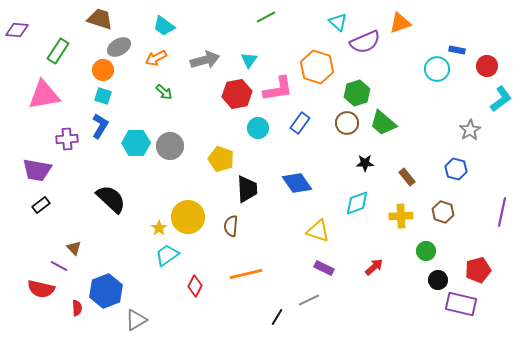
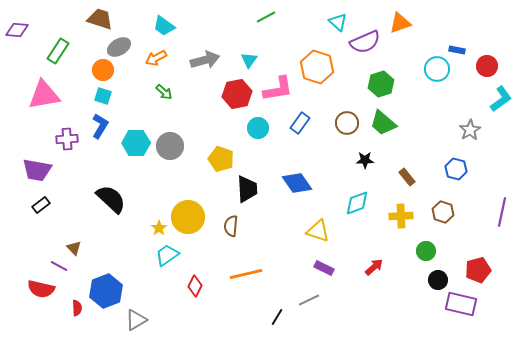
green hexagon at (357, 93): moved 24 px right, 9 px up
black star at (365, 163): moved 3 px up
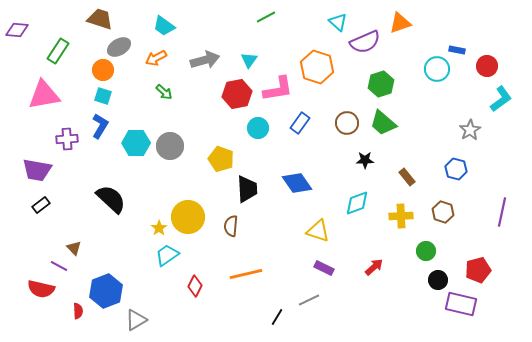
red semicircle at (77, 308): moved 1 px right, 3 px down
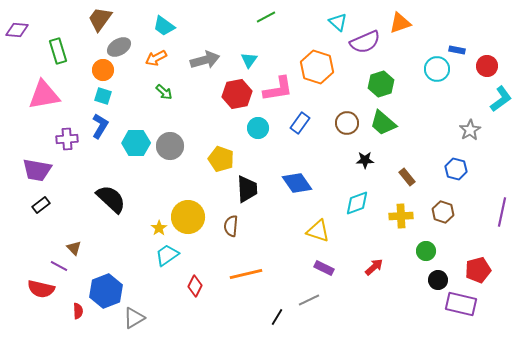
brown trapezoid at (100, 19): rotated 72 degrees counterclockwise
green rectangle at (58, 51): rotated 50 degrees counterclockwise
gray triangle at (136, 320): moved 2 px left, 2 px up
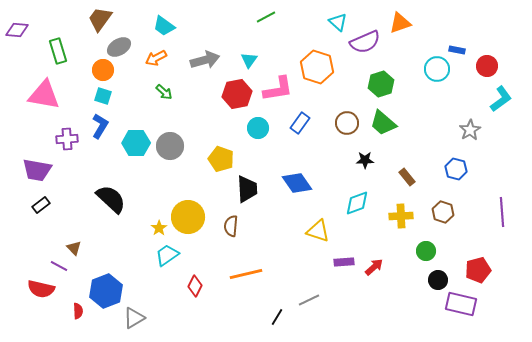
pink triangle at (44, 95): rotated 20 degrees clockwise
purple line at (502, 212): rotated 16 degrees counterclockwise
purple rectangle at (324, 268): moved 20 px right, 6 px up; rotated 30 degrees counterclockwise
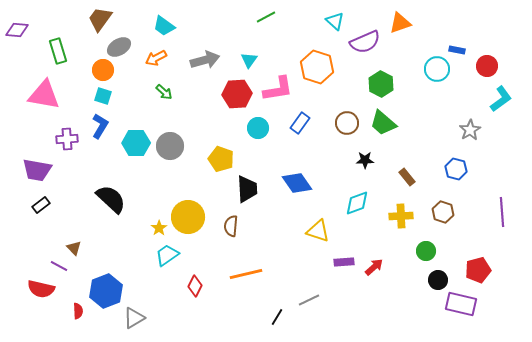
cyan triangle at (338, 22): moved 3 px left, 1 px up
green hexagon at (381, 84): rotated 15 degrees counterclockwise
red hexagon at (237, 94): rotated 8 degrees clockwise
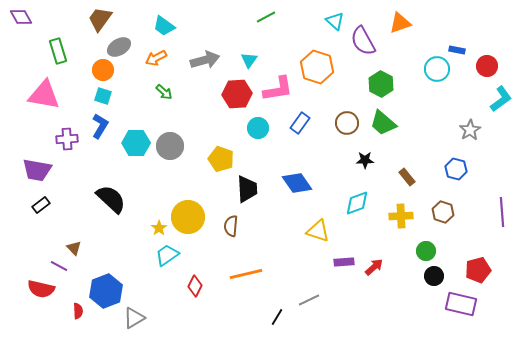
purple diamond at (17, 30): moved 4 px right, 13 px up; rotated 55 degrees clockwise
purple semicircle at (365, 42): moved 2 px left, 1 px up; rotated 84 degrees clockwise
black circle at (438, 280): moved 4 px left, 4 px up
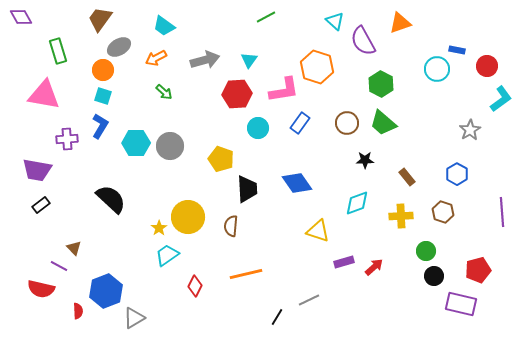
pink L-shape at (278, 89): moved 6 px right, 1 px down
blue hexagon at (456, 169): moved 1 px right, 5 px down; rotated 15 degrees clockwise
purple rectangle at (344, 262): rotated 12 degrees counterclockwise
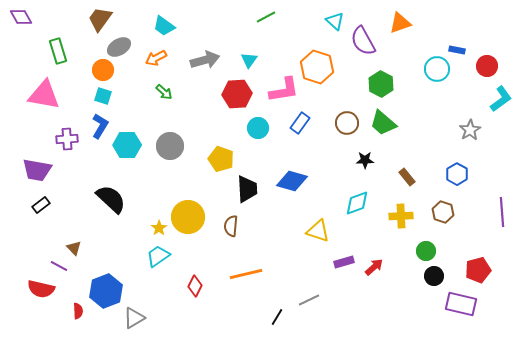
cyan hexagon at (136, 143): moved 9 px left, 2 px down
blue diamond at (297, 183): moved 5 px left, 2 px up; rotated 40 degrees counterclockwise
cyan trapezoid at (167, 255): moved 9 px left, 1 px down
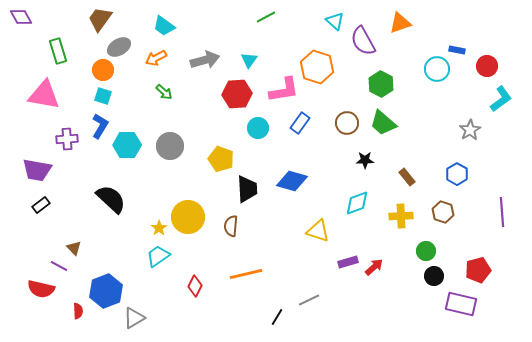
purple rectangle at (344, 262): moved 4 px right
